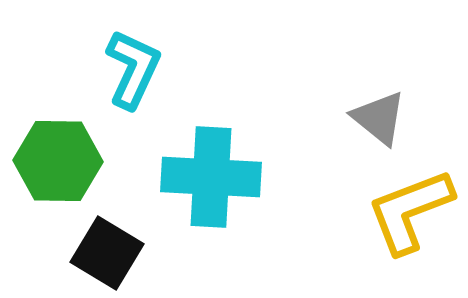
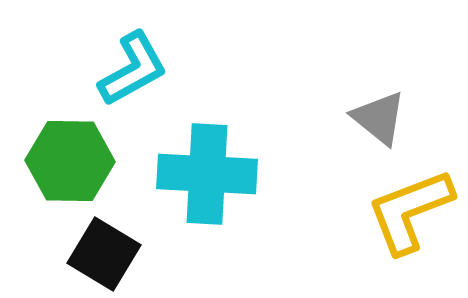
cyan L-shape: rotated 36 degrees clockwise
green hexagon: moved 12 px right
cyan cross: moved 4 px left, 3 px up
black square: moved 3 px left, 1 px down
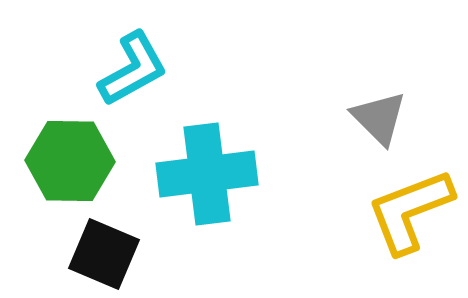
gray triangle: rotated 6 degrees clockwise
cyan cross: rotated 10 degrees counterclockwise
black square: rotated 8 degrees counterclockwise
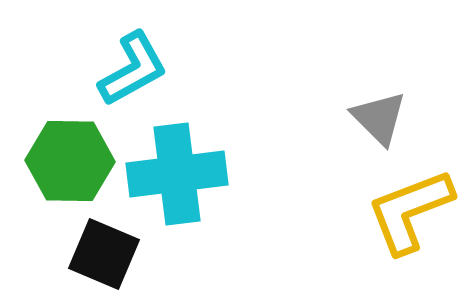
cyan cross: moved 30 px left
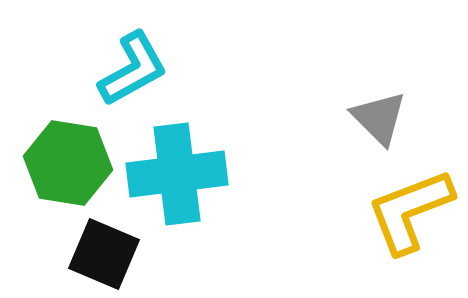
green hexagon: moved 2 px left, 2 px down; rotated 8 degrees clockwise
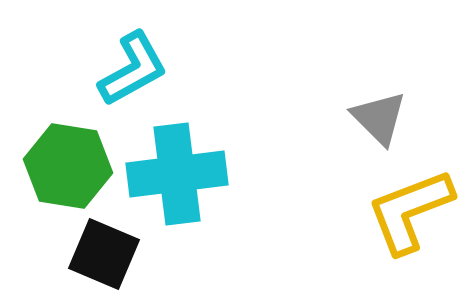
green hexagon: moved 3 px down
